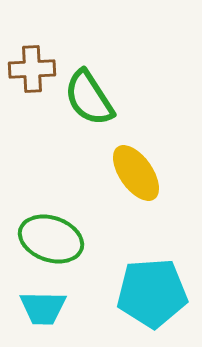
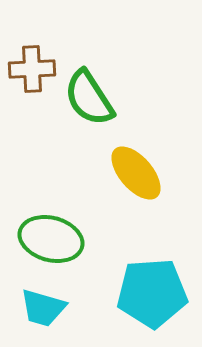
yellow ellipse: rotated 6 degrees counterclockwise
green ellipse: rotated 4 degrees counterclockwise
cyan trapezoid: rotated 15 degrees clockwise
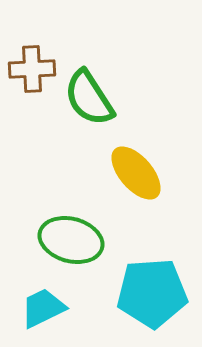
green ellipse: moved 20 px right, 1 px down
cyan trapezoid: rotated 138 degrees clockwise
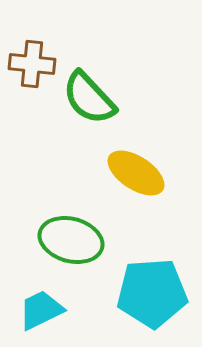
brown cross: moved 5 px up; rotated 9 degrees clockwise
green semicircle: rotated 10 degrees counterclockwise
yellow ellipse: rotated 16 degrees counterclockwise
cyan trapezoid: moved 2 px left, 2 px down
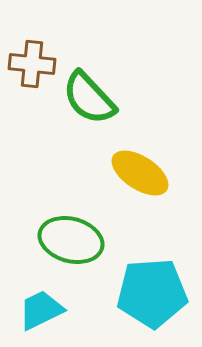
yellow ellipse: moved 4 px right
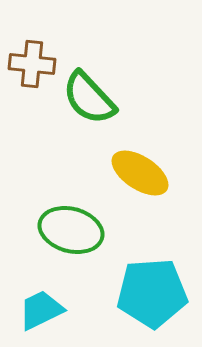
green ellipse: moved 10 px up
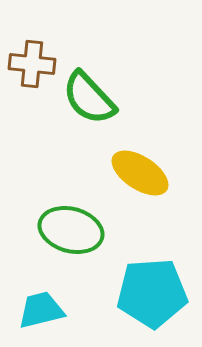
cyan trapezoid: rotated 12 degrees clockwise
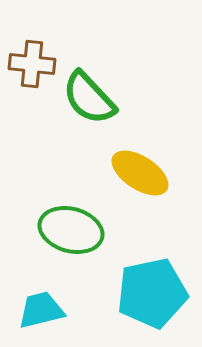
cyan pentagon: rotated 8 degrees counterclockwise
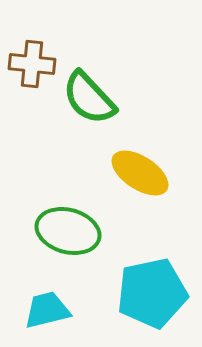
green ellipse: moved 3 px left, 1 px down
cyan trapezoid: moved 6 px right
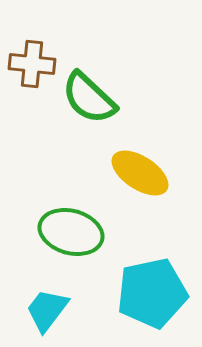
green semicircle: rotated 4 degrees counterclockwise
green ellipse: moved 3 px right, 1 px down
cyan trapezoid: rotated 39 degrees counterclockwise
